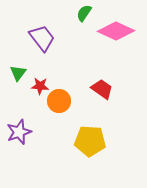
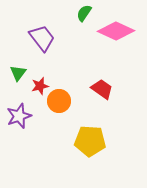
red star: rotated 18 degrees counterclockwise
purple star: moved 16 px up
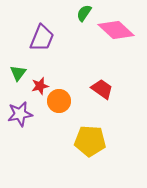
pink diamond: moved 1 px up; rotated 18 degrees clockwise
purple trapezoid: rotated 60 degrees clockwise
purple star: moved 1 px right, 2 px up; rotated 10 degrees clockwise
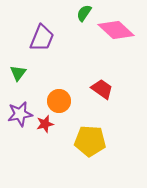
red star: moved 5 px right, 38 px down
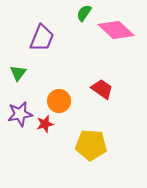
yellow pentagon: moved 1 px right, 4 px down
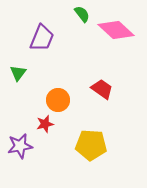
green semicircle: moved 2 px left, 1 px down; rotated 108 degrees clockwise
orange circle: moved 1 px left, 1 px up
purple star: moved 32 px down
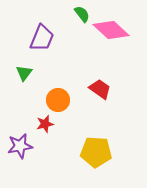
pink diamond: moved 5 px left
green triangle: moved 6 px right
red trapezoid: moved 2 px left
yellow pentagon: moved 5 px right, 7 px down
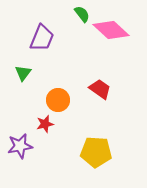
green triangle: moved 1 px left
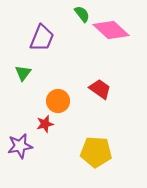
orange circle: moved 1 px down
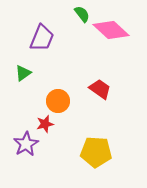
green triangle: rotated 18 degrees clockwise
purple star: moved 6 px right, 2 px up; rotated 20 degrees counterclockwise
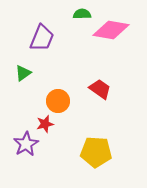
green semicircle: rotated 54 degrees counterclockwise
pink diamond: rotated 33 degrees counterclockwise
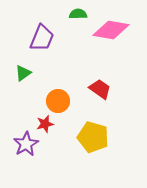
green semicircle: moved 4 px left
yellow pentagon: moved 3 px left, 15 px up; rotated 12 degrees clockwise
